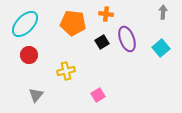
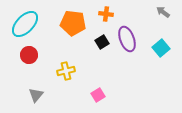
gray arrow: rotated 56 degrees counterclockwise
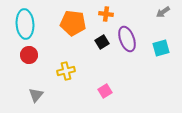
gray arrow: rotated 72 degrees counterclockwise
cyan ellipse: rotated 48 degrees counterclockwise
cyan square: rotated 24 degrees clockwise
pink square: moved 7 px right, 4 px up
